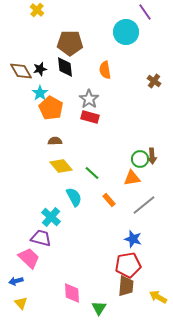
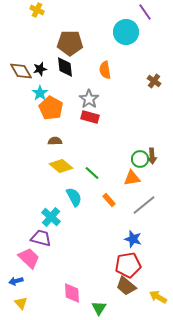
yellow cross: rotated 16 degrees counterclockwise
yellow diamond: rotated 10 degrees counterclockwise
brown trapezoid: rotated 125 degrees clockwise
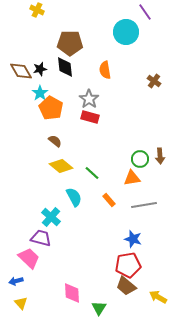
brown semicircle: rotated 40 degrees clockwise
brown arrow: moved 8 px right
gray line: rotated 30 degrees clockwise
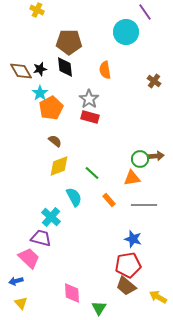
brown pentagon: moved 1 px left, 1 px up
orange pentagon: rotated 15 degrees clockwise
brown arrow: moved 4 px left; rotated 91 degrees counterclockwise
yellow diamond: moved 2 px left; rotated 60 degrees counterclockwise
gray line: rotated 10 degrees clockwise
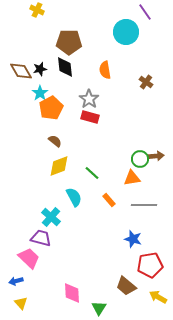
brown cross: moved 8 px left, 1 px down
red pentagon: moved 22 px right
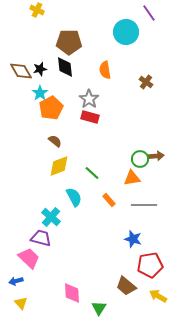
purple line: moved 4 px right, 1 px down
yellow arrow: moved 1 px up
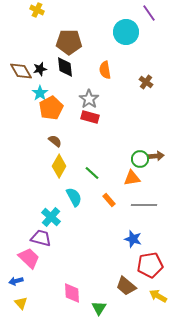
yellow diamond: rotated 40 degrees counterclockwise
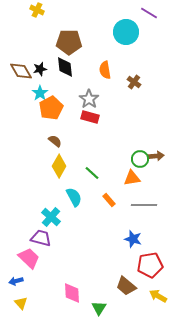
purple line: rotated 24 degrees counterclockwise
brown cross: moved 12 px left
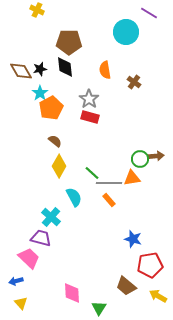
gray line: moved 35 px left, 22 px up
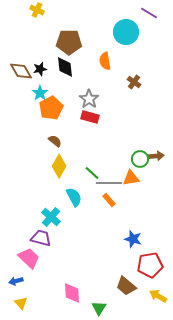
orange semicircle: moved 9 px up
orange triangle: moved 1 px left
